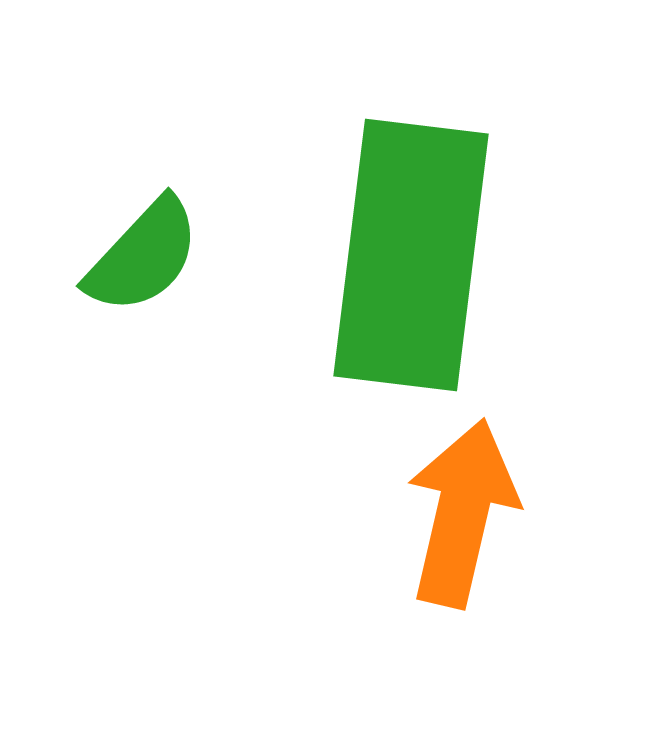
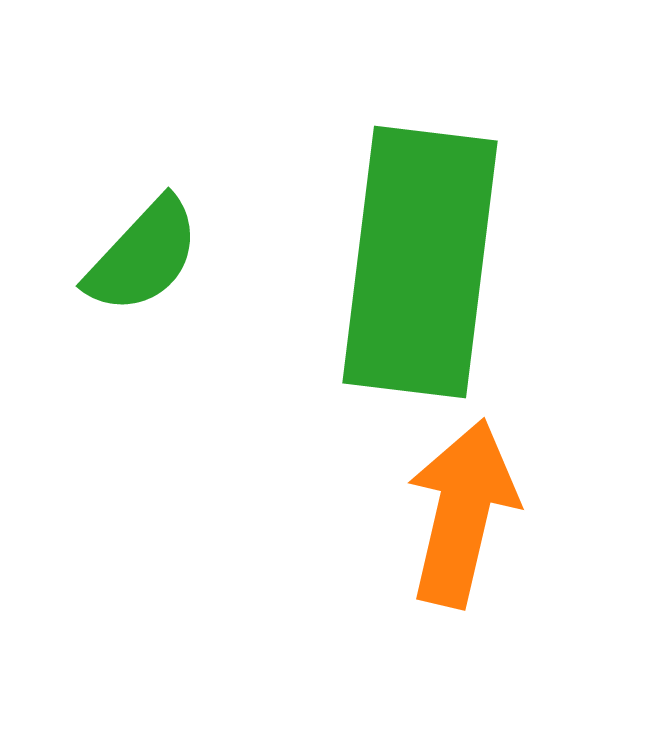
green rectangle: moved 9 px right, 7 px down
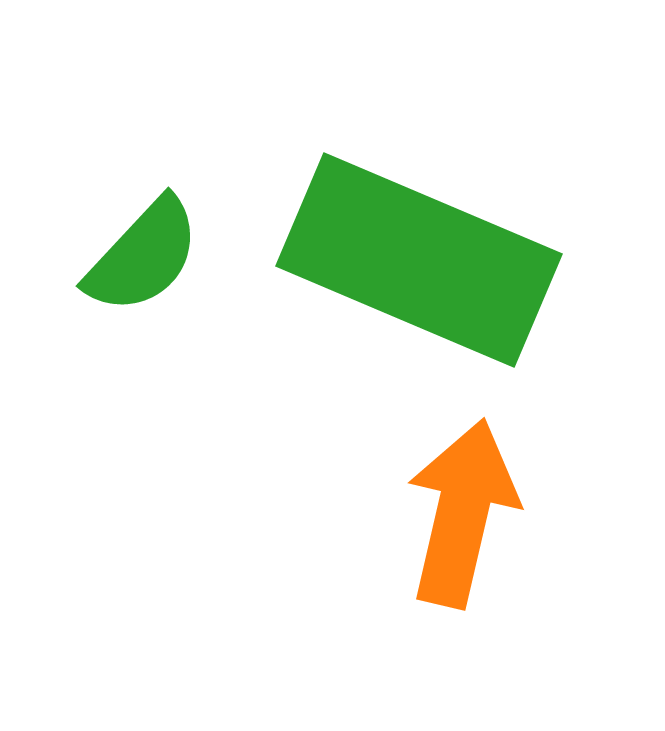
green rectangle: moved 1 px left, 2 px up; rotated 74 degrees counterclockwise
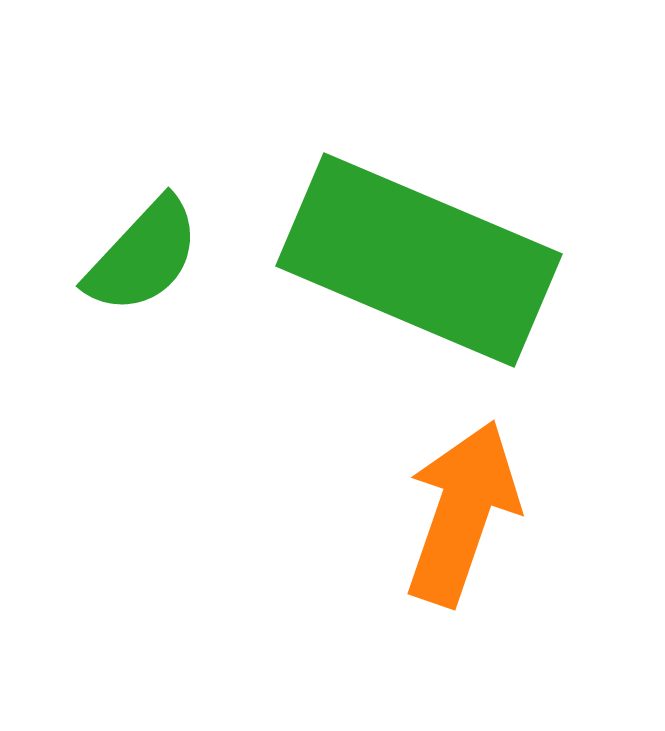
orange arrow: rotated 6 degrees clockwise
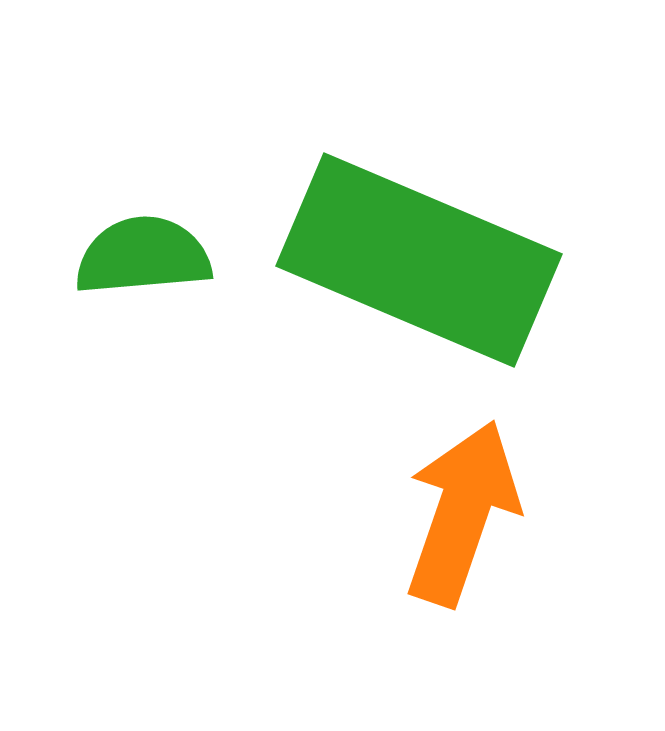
green semicircle: rotated 138 degrees counterclockwise
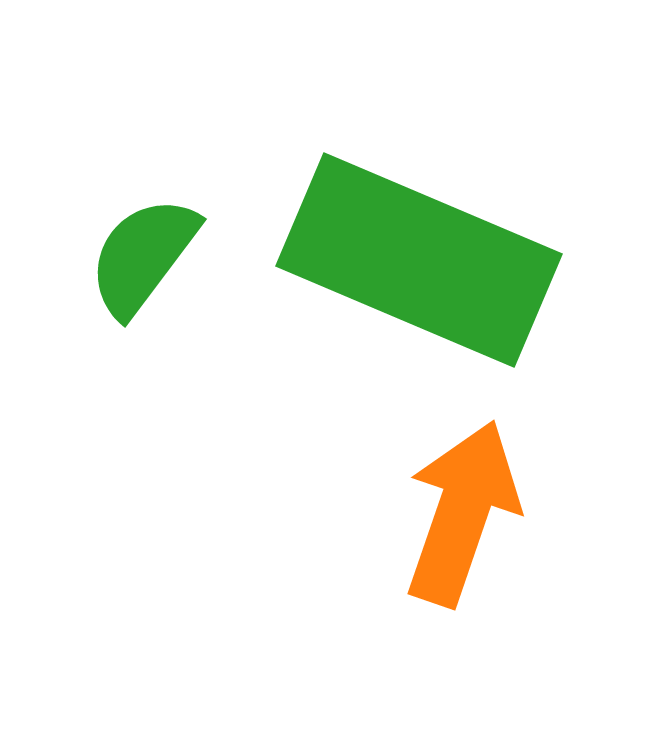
green semicircle: rotated 48 degrees counterclockwise
